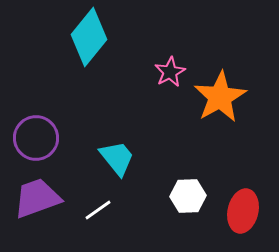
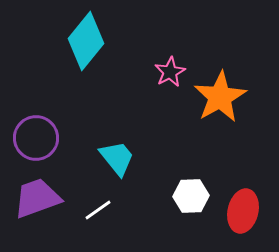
cyan diamond: moved 3 px left, 4 px down
white hexagon: moved 3 px right
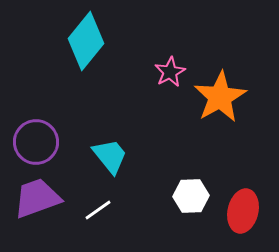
purple circle: moved 4 px down
cyan trapezoid: moved 7 px left, 2 px up
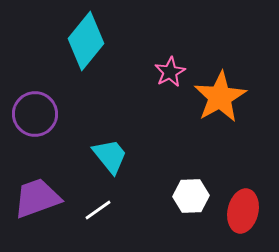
purple circle: moved 1 px left, 28 px up
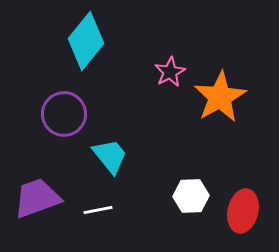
purple circle: moved 29 px right
white line: rotated 24 degrees clockwise
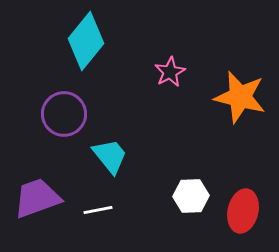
orange star: moved 20 px right; rotated 28 degrees counterclockwise
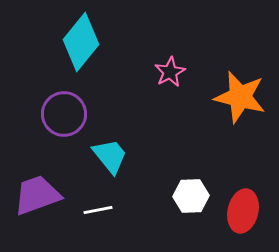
cyan diamond: moved 5 px left, 1 px down
purple trapezoid: moved 3 px up
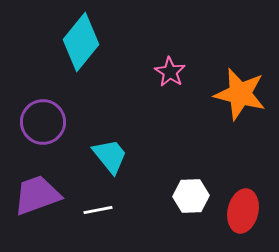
pink star: rotated 12 degrees counterclockwise
orange star: moved 3 px up
purple circle: moved 21 px left, 8 px down
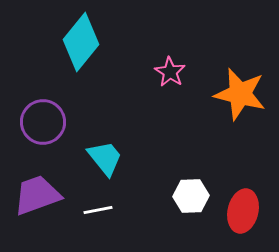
cyan trapezoid: moved 5 px left, 2 px down
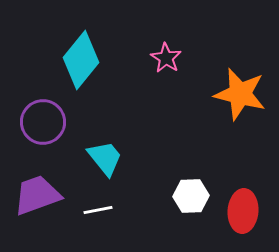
cyan diamond: moved 18 px down
pink star: moved 4 px left, 14 px up
red ellipse: rotated 9 degrees counterclockwise
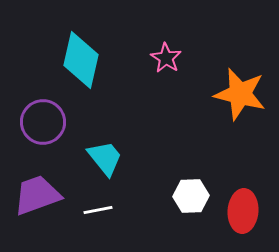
cyan diamond: rotated 26 degrees counterclockwise
